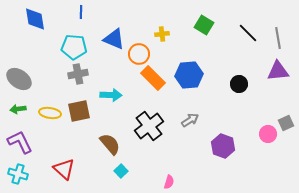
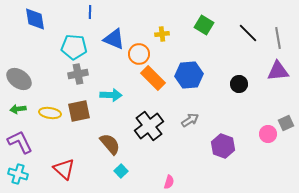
blue line: moved 9 px right
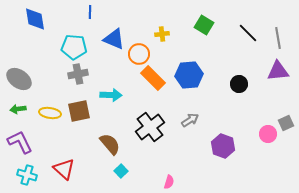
black cross: moved 1 px right, 1 px down
cyan cross: moved 9 px right, 1 px down
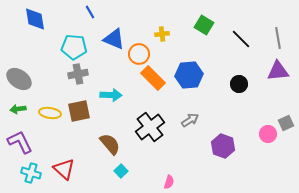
blue line: rotated 32 degrees counterclockwise
black line: moved 7 px left, 6 px down
cyan cross: moved 4 px right, 2 px up
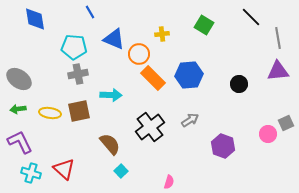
black line: moved 10 px right, 22 px up
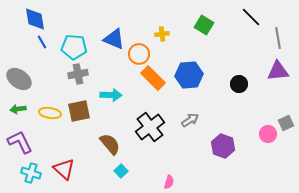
blue line: moved 48 px left, 30 px down
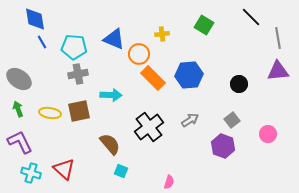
green arrow: rotated 77 degrees clockwise
gray square: moved 54 px left, 3 px up; rotated 14 degrees counterclockwise
black cross: moved 1 px left
cyan square: rotated 24 degrees counterclockwise
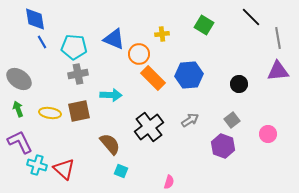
cyan cross: moved 6 px right, 8 px up
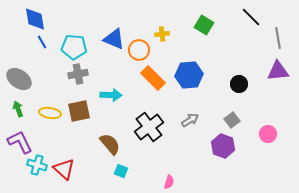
orange circle: moved 4 px up
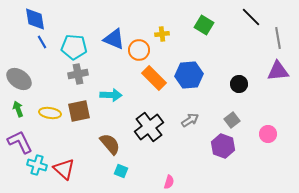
orange rectangle: moved 1 px right
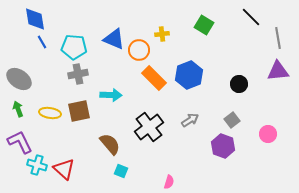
blue hexagon: rotated 16 degrees counterclockwise
